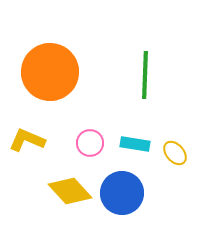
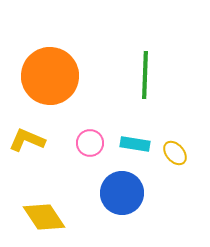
orange circle: moved 4 px down
yellow diamond: moved 26 px left, 26 px down; rotated 9 degrees clockwise
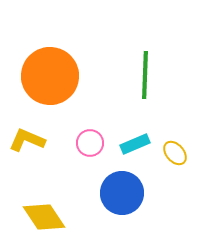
cyan rectangle: rotated 32 degrees counterclockwise
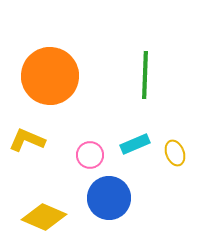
pink circle: moved 12 px down
yellow ellipse: rotated 20 degrees clockwise
blue circle: moved 13 px left, 5 px down
yellow diamond: rotated 33 degrees counterclockwise
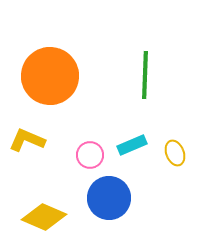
cyan rectangle: moved 3 px left, 1 px down
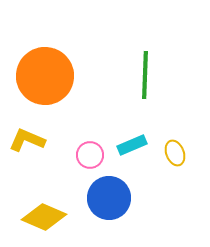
orange circle: moved 5 px left
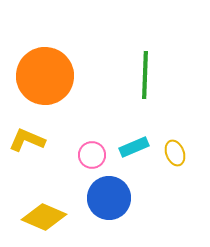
cyan rectangle: moved 2 px right, 2 px down
pink circle: moved 2 px right
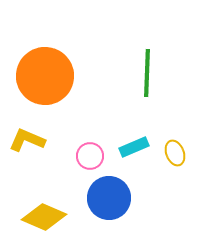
green line: moved 2 px right, 2 px up
pink circle: moved 2 px left, 1 px down
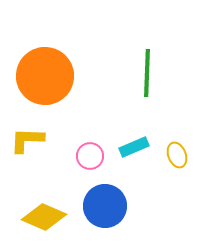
yellow L-shape: rotated 21 degrees counterclockwise
yellow ellipse: moved 2 px right, 2 px down
blue circle: moved 4 px left, 8 px down
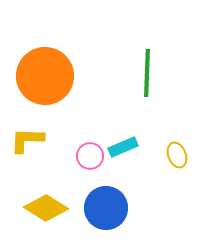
cyan rectangle: moved 11 px left
blue circle: moved 1 px right, 2 px down
yellow diamond: moved 2 px right, 9 px up; rotated 9 degrees clockwise
